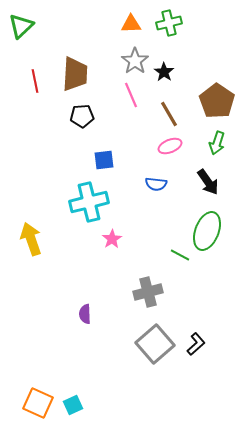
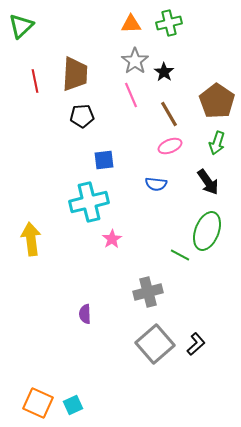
yellow arrow: rotated 12 degrees clockwise
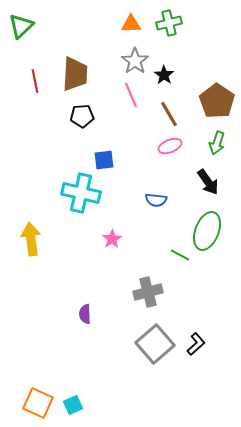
black star: moved 3 px down
blue semicircle: moved 16 px down
cyan cross: moved 8 px left, 9 px up; rotated 27 degrees clockwise
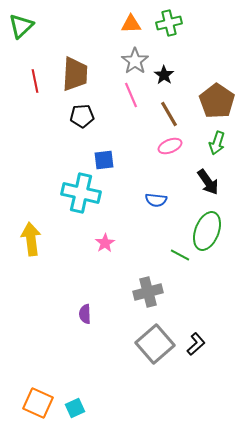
pink star: moved 7 px left, 4 px down
cyan square: moved 2 px right, 3 px down
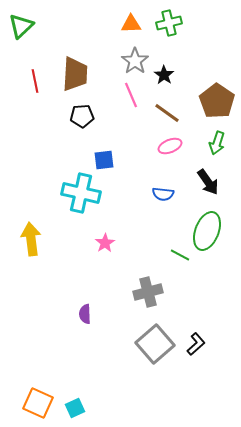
brown line: moved 2 px left, 1 px up; rotated 24 degrees counterclockwise
blue semicircle: moved 7 px right, 6 px up
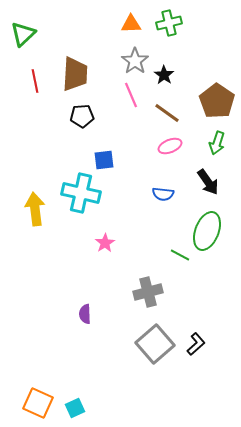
green triangle: moved 2 px right, 8 px down
yellow arrow: moved 4 px right, 30 px up
